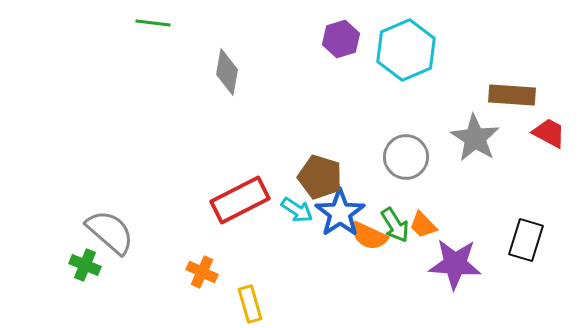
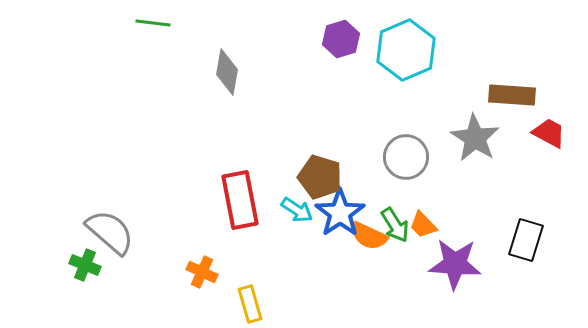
red rectangle: rotated 74 degrees counterclockwise
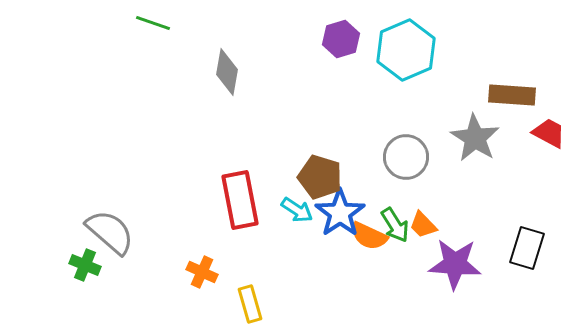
green line: rotated 12 degrees clockwise
black rectangle: moved 1 px right, 8 px down
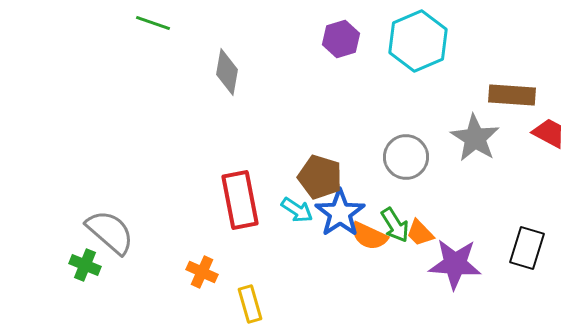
cyan hexagon: moved 12 px right, 9 px up
orange trapezoid: moved 3 px left, 8 px down
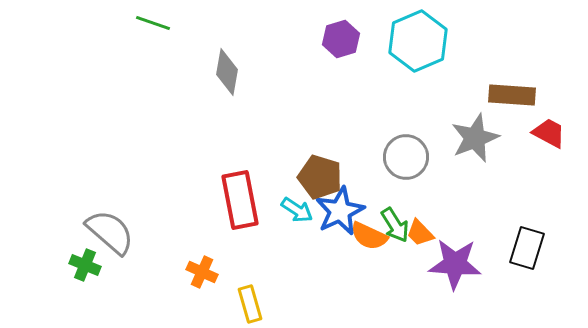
gray star: rotated 18 degrees clockwise
blue star: moved 2 px up; rotated 9 degrees clockwise
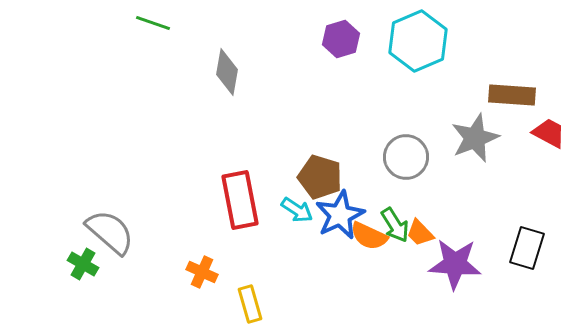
blue star: moved 4 px down
green cross: moved 2 px left, 1 px up; rotated 8 degrees clockwise
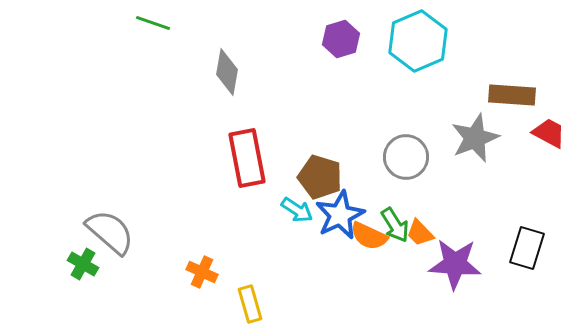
red rectangle: moved 7 px right, 42 px up
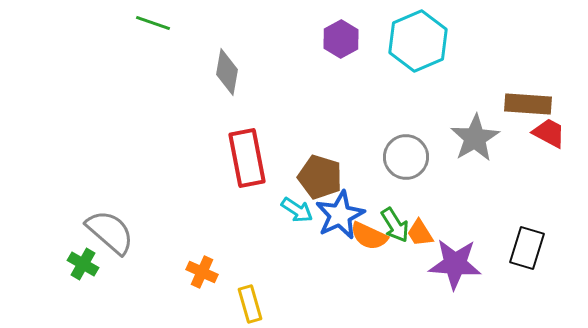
purple hexagon: rotated 12 degrees counterclockwise
brown rectangle: moved 16 px right, 9 px down
gray star: rotated 9 degrees counterclockwise
orange trapezoid: rotated 12 degrees clockwise
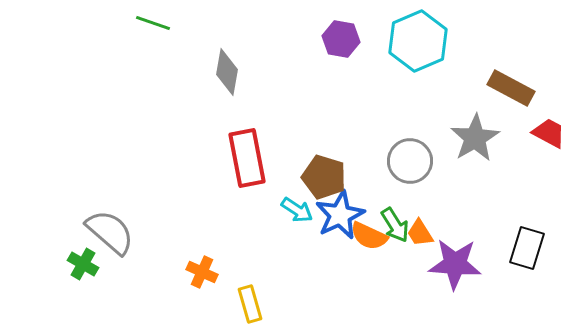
purple hexagon: rotated 21 degrees counterclockwise
brown rectangle: moved 17 px left, 16 px up; rotated 24 degrees clockwise
gray circle: moved 4 px right, 4 px down
brown pentagon: moved 4 px right
